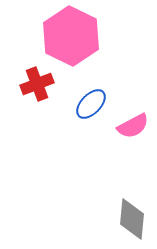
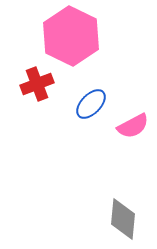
gray diamond: moved 9 px left
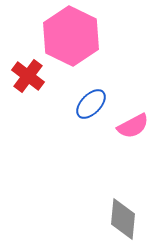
red cross: moved 9 px left, 8 px up; rotated 32 degrees counterclockwise
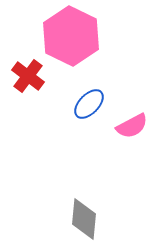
blue ellipse: moved 2 px left
pink semicircle: moved 1 px left
gray diamond: moved 39 px left
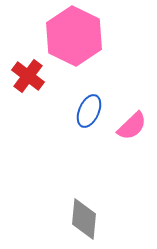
pink hexagon: moved 3 px right
blue ellipse: moved 7 px down; rotated 20 degrees counterclockwise
pink semicircle: rotated 16 degrees counterclockwise
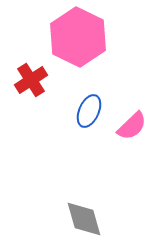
pink hexagon: moved 4 px right, 1 px down
red cross: moved 3 px right, 4 px down; rotated 20 degrees clockwise
gray diamond: rotated 21 degrees counterclockwise
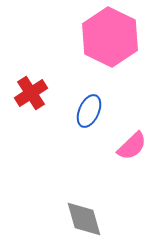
pink hexagon: moved 32 px right
red cross: moved 13 px down
pink semicircle: moved 20 px down
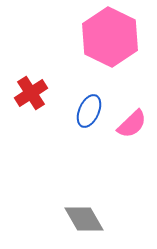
pink semicircle: moved 22 px up
gray diamond: rotated 15 degrees counterclockwise
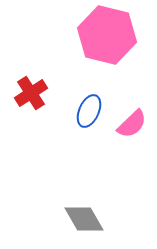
pink hexagon: moved 3 px left, 2 px up; rotated 12 degrees counterclockwise
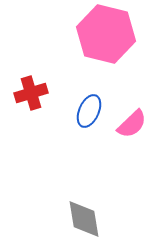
pink hexagon: moved 1 px left, 1 px up
red cross: rotated 16 degrees clockwise
gray diamond: rotated 21 degrees clockwise
